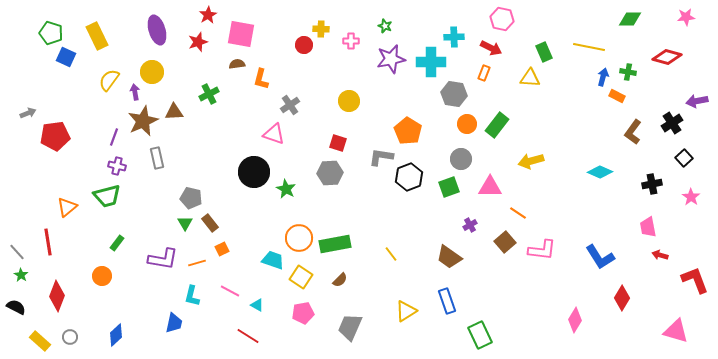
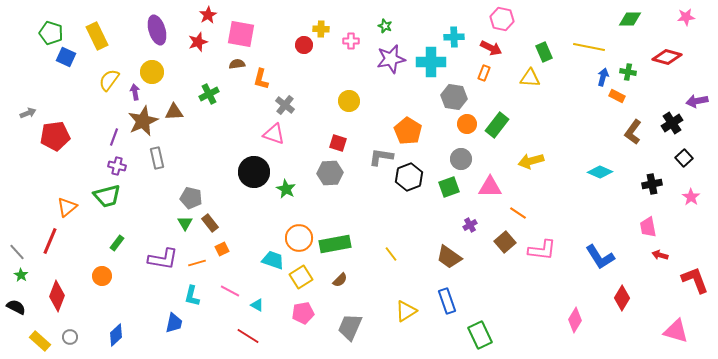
gray hexagon at (454, 94): moved 3 px down
gray cross at (290, 105): moved 5 px left; rotated 18 degrees counterclockwise
red line at (48, 242): moved 2 px right, 1 px up; rotated 32 degrees clockwise
yellow square at (301, 277): rotated 25 degrees clockwise
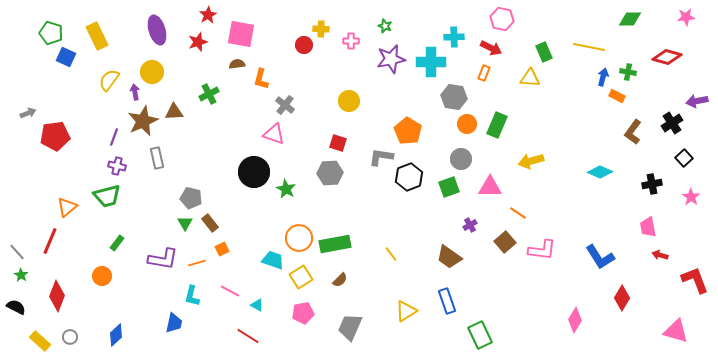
green rectangle at (497, 125): rotated 15 degrees counterclockwise
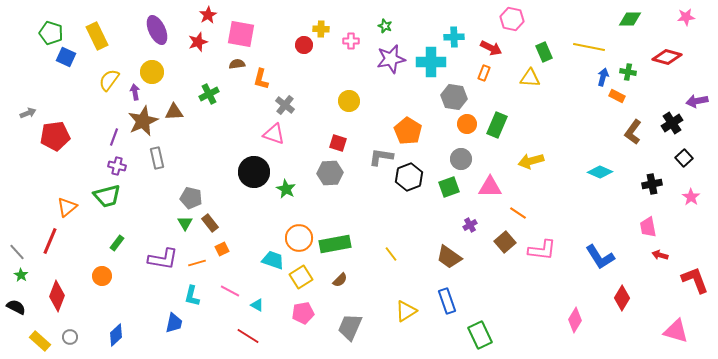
pink hexagon at (502, 19): moved 10 px right
purple ellipse at (157, 30): rotated 8 degrees counterclockwise
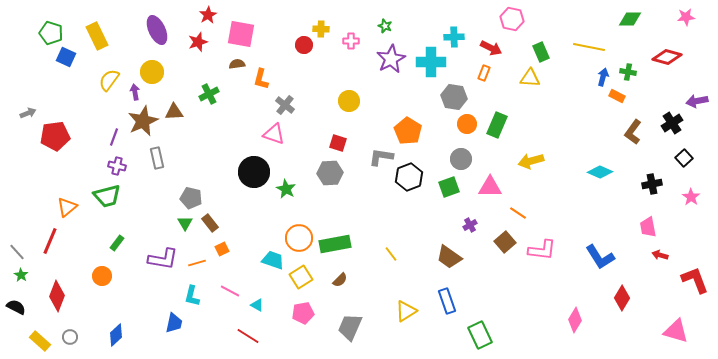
green rectangle at (544, 52): moved 3 px left
purple star at (391, 59): rotated 16 degrees counterclockwise
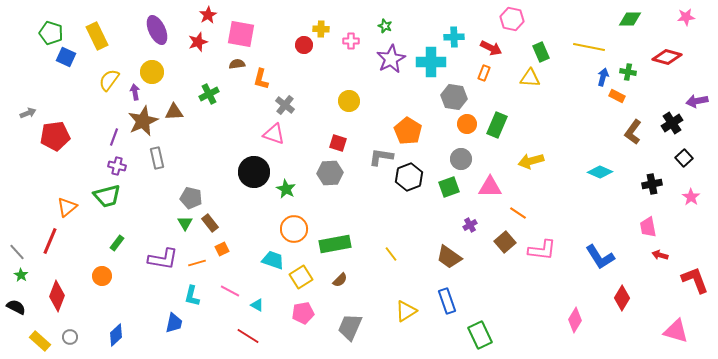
orange circle at (299, 238): moved 5 px left, 9 px up
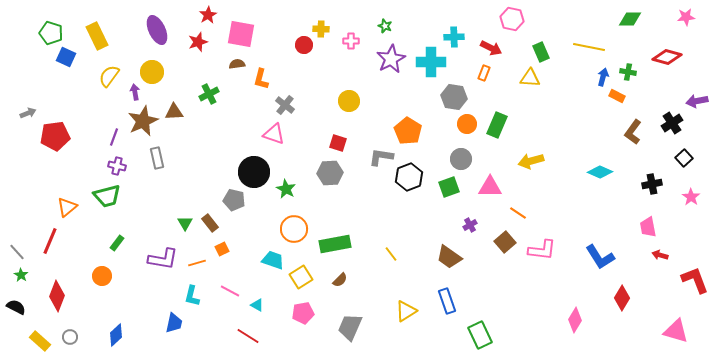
yellow semicircle at (109, 80): moved 4 px up
gray pentagon at (191, 198): moved 43 px right, 2 px down
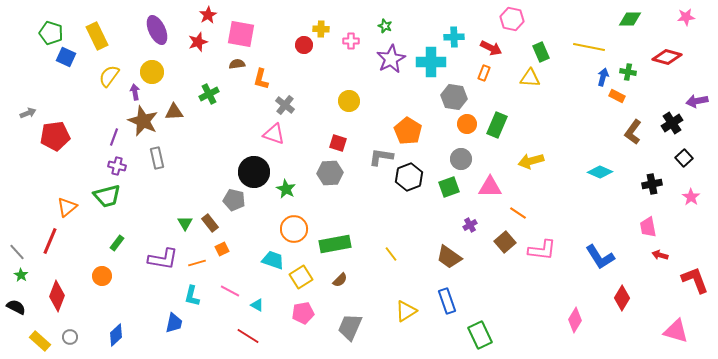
brown star at (143, 121): rotated 24 degrees counterclockwise
